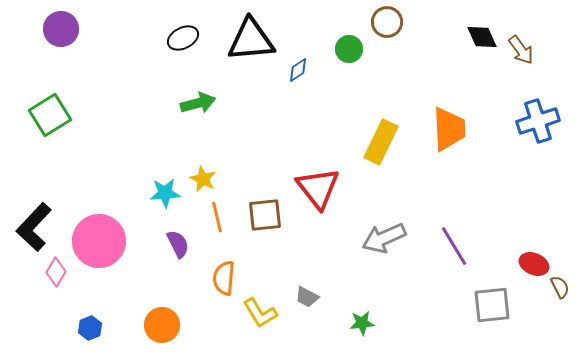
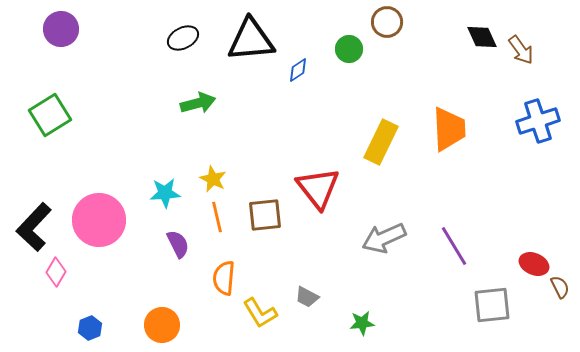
yellow star: moved 10 px right
pink circle: moved 21 px up
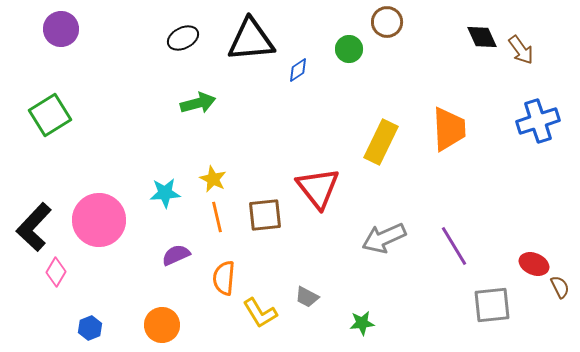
purple semicircle: moved 2 px left, 11 px down; rotated 88 degrees counterclockwise
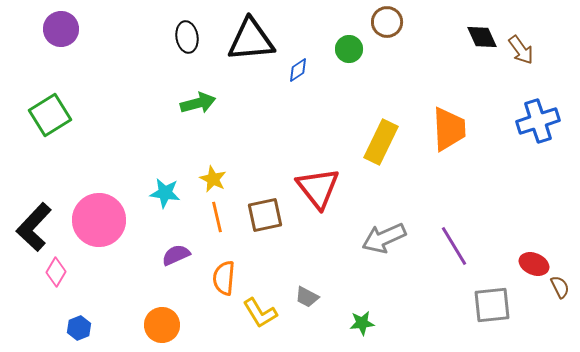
black ellipse: moved 4 px right, 1 px up; rotated 72 degrees counterclockwise
cyan star: rotated 12 degrees clockwise
brown square: rotated 6 degrees counterclockwise
blue hexagon: moved 11 px left
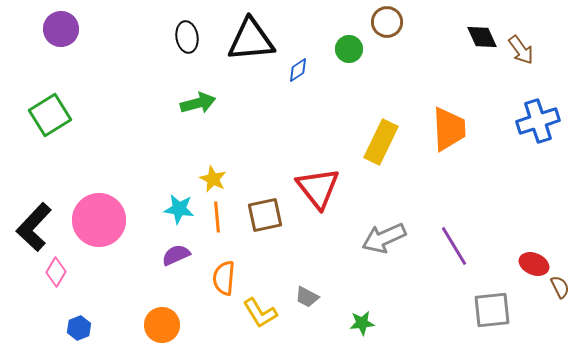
cyan star: moved 14 px right, 16 px down
orange line: rotated 8 degrees clockwise
gray square: moved 5 px down
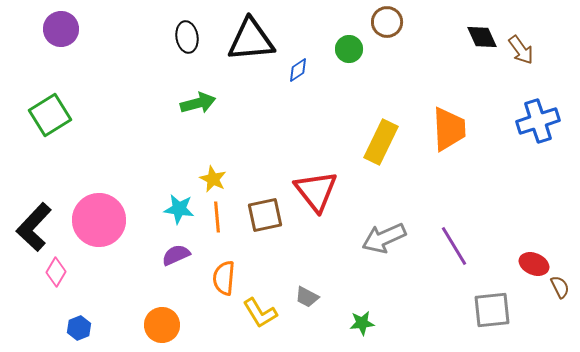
red triangle: moved 2 px left, 3 px down
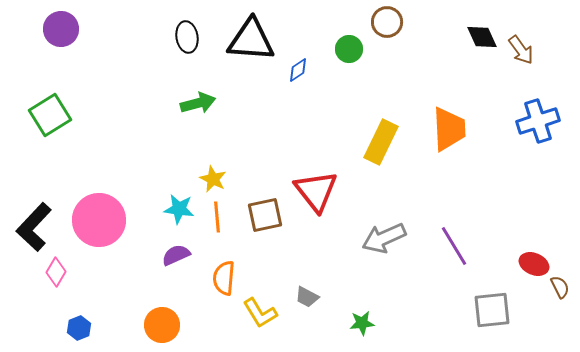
black triangle: rotated 9 degrees clockwise
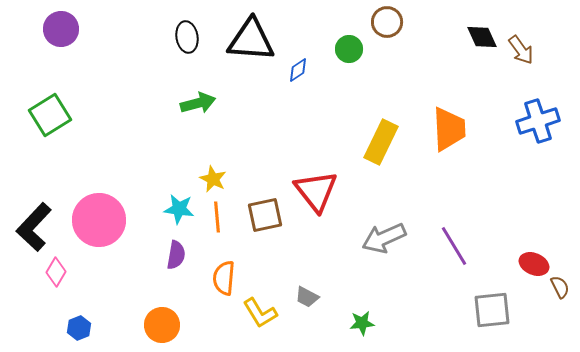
purple semicircle: rotated 124 degrees clockwise
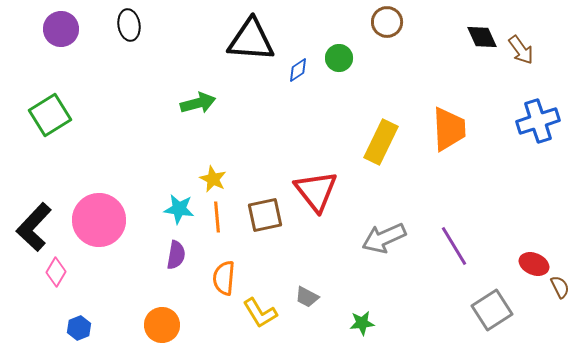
black ellipse: moved 58 px left, 12 px up
green circle: moved 10 px left, 9 px down
gray square: rotated 27 degrees counterclockwise
